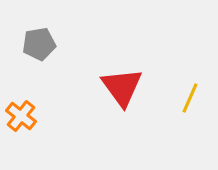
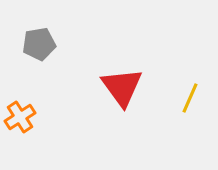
orange cross: moved 1 px left, 1 px down; rotated 20 degrees clockwise
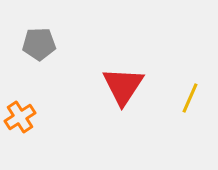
gray pentagon: rotated 8 degrees clockwise
red triangle: moved 1 px right, 1 px up; rotated 9 degrees clockwise
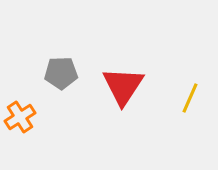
gray pentagon: moved 22 px right, 29 px down
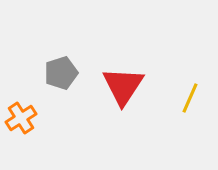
gray pentagon: rotated 16 degrees counterclockwise
orange cross: moved 1 px right, 1 px down
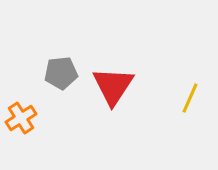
gray pentagon: rotated 12 degrees clockwise
red triangle: moved 10 px left
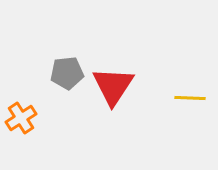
gray pentagon: moved 6 px right
yellow line: rotated 68 degrees clockwise
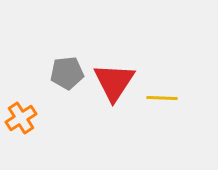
red triangle: moved 1 px right, 4 px up
yellow line: moved 28 px left
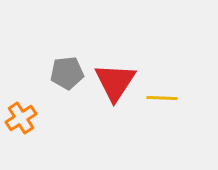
red triangle: moved 1 px right
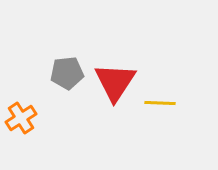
yellow line: moved 2 px left, 5 px down
